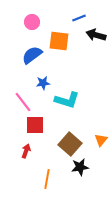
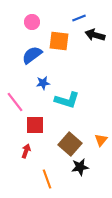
black arrow: moved 1 px left
pink line: moved 8 px left
orange line: rotated 30 degrees counterclockwise
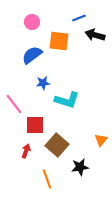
pink line: moved 1 px left, 2 px down
brown square: moved 13 px left, 1 px down
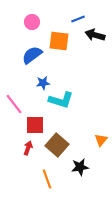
blue line: moved 1 px left, 1 px down
cyan L-shape: moved 6 px left
red arrow: moved 2 px right, 3 px up
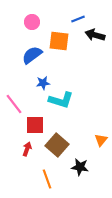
red arrow: moved 1 px left, 1 px down
black star: rotated 18 degrees clockwise
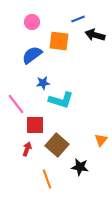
pink line: moved 2 px right
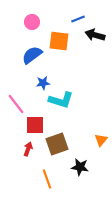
brown square: moved 1 px up; rotated 30 degrees clockwise
red arrow: moved 1 px right
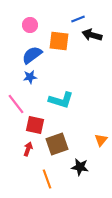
pink circle: moved 2 px left, 3 px down
black arrow: moved 3 px left
blue star: moved 13 px left, 6 px up
red square: rotated 12 degrees clockwise
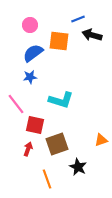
blue semicircle: moved 1 px right, 2 px up
orange triangle: rotated 32 degrees clockwise
black star: moved 2 px left; rotated 18 degrees clockwise
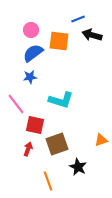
pink circle: moved 1 px right, 5 px down
orange line: moved 1 px right, 2 px down
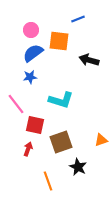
black arrow: moved 3 px left, 25 px down
brown square: moved 4 px right, 2 px up
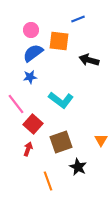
cyan L-shape: rotated 20 degrees clockwise
red square: moved 2 px left, 1 px up; rotated 30 degrees clockwise
orange triangle: rotated 40 degrees counterclockwise
